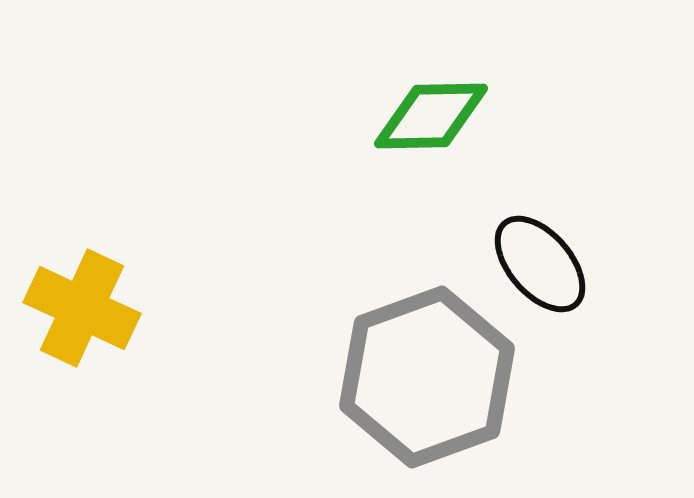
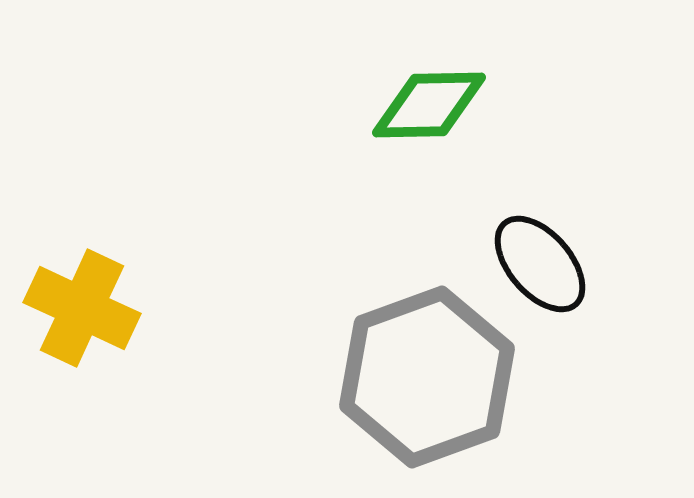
green diamond: moved 2 px left, 11 px up
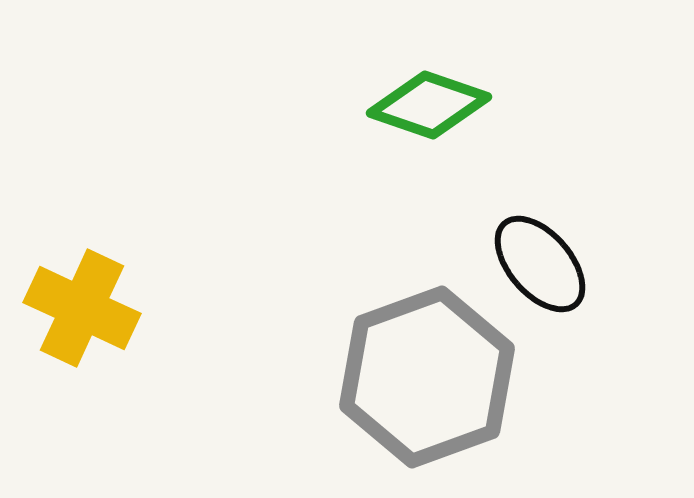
green diamond: rotated 20 degrees clockwise
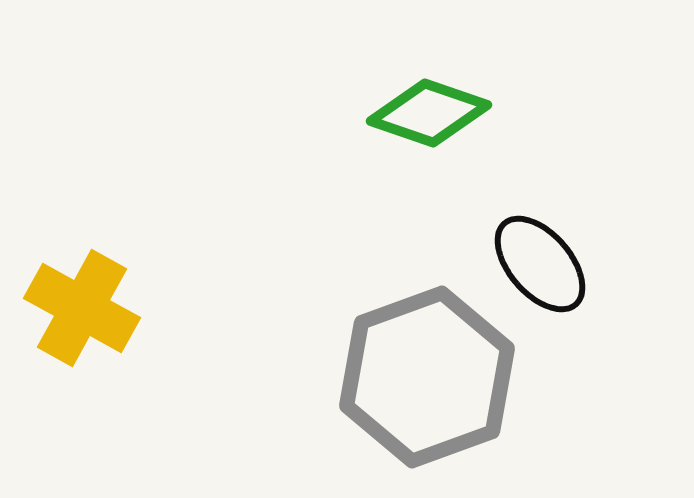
green diamond: moved 8 px down
yellow cross: rotated 4 degrees clockwise
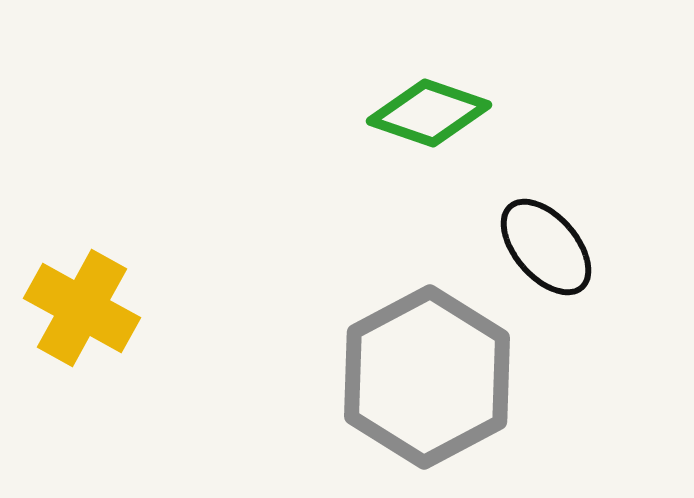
black ellipse: moved 6 px right, 17 px up
gray hexagon: rotated 8 degrees counterclockwise
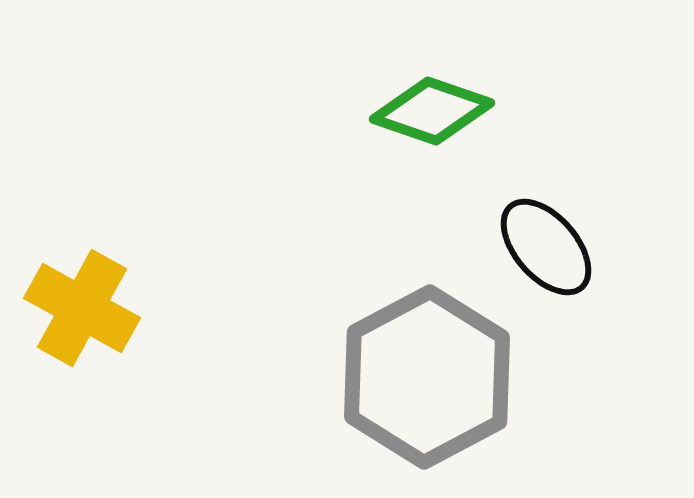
green diamond: moved 3 px right, 2 px up
